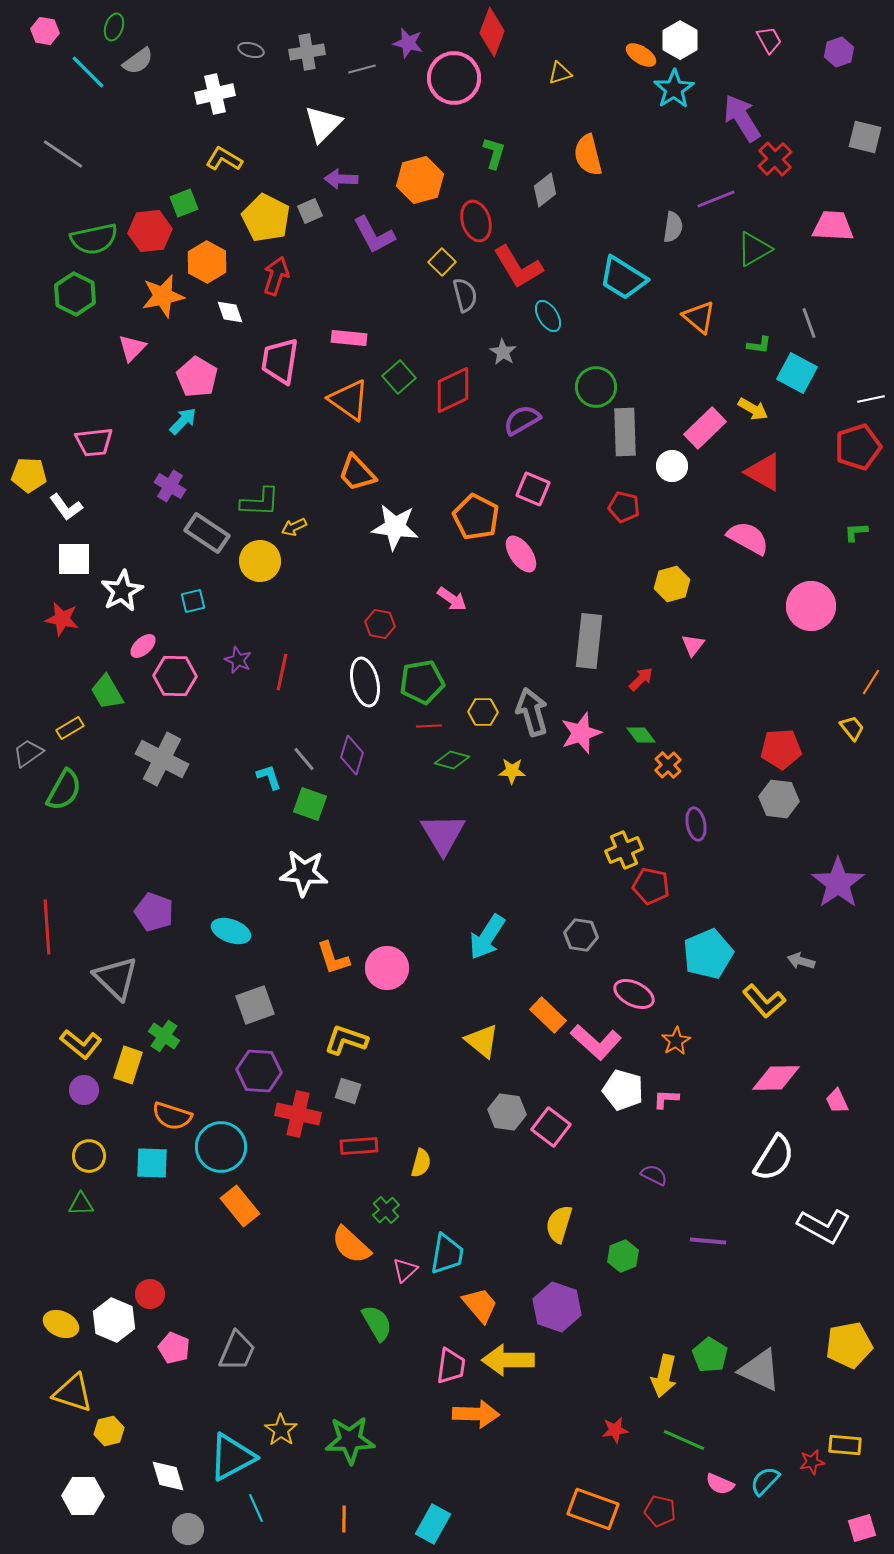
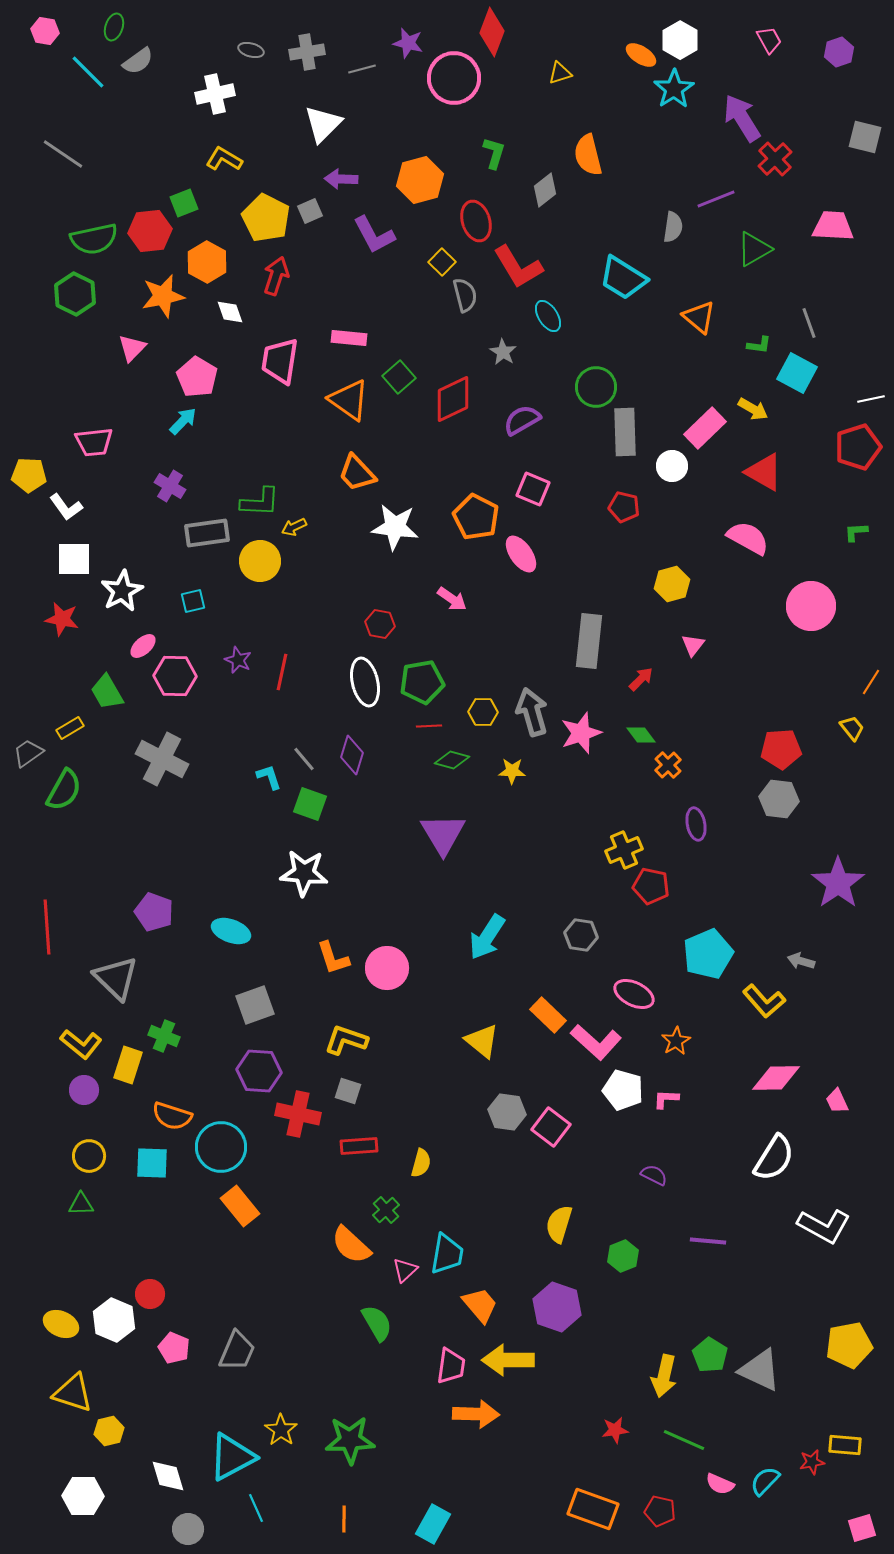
red diamond at (453, 390): moved 9 px down
gray rectangle at (207, 533): rotated 42 degrees counterclockwise
green cross at (164, 1036): rotated 12 degrees counterclockwise
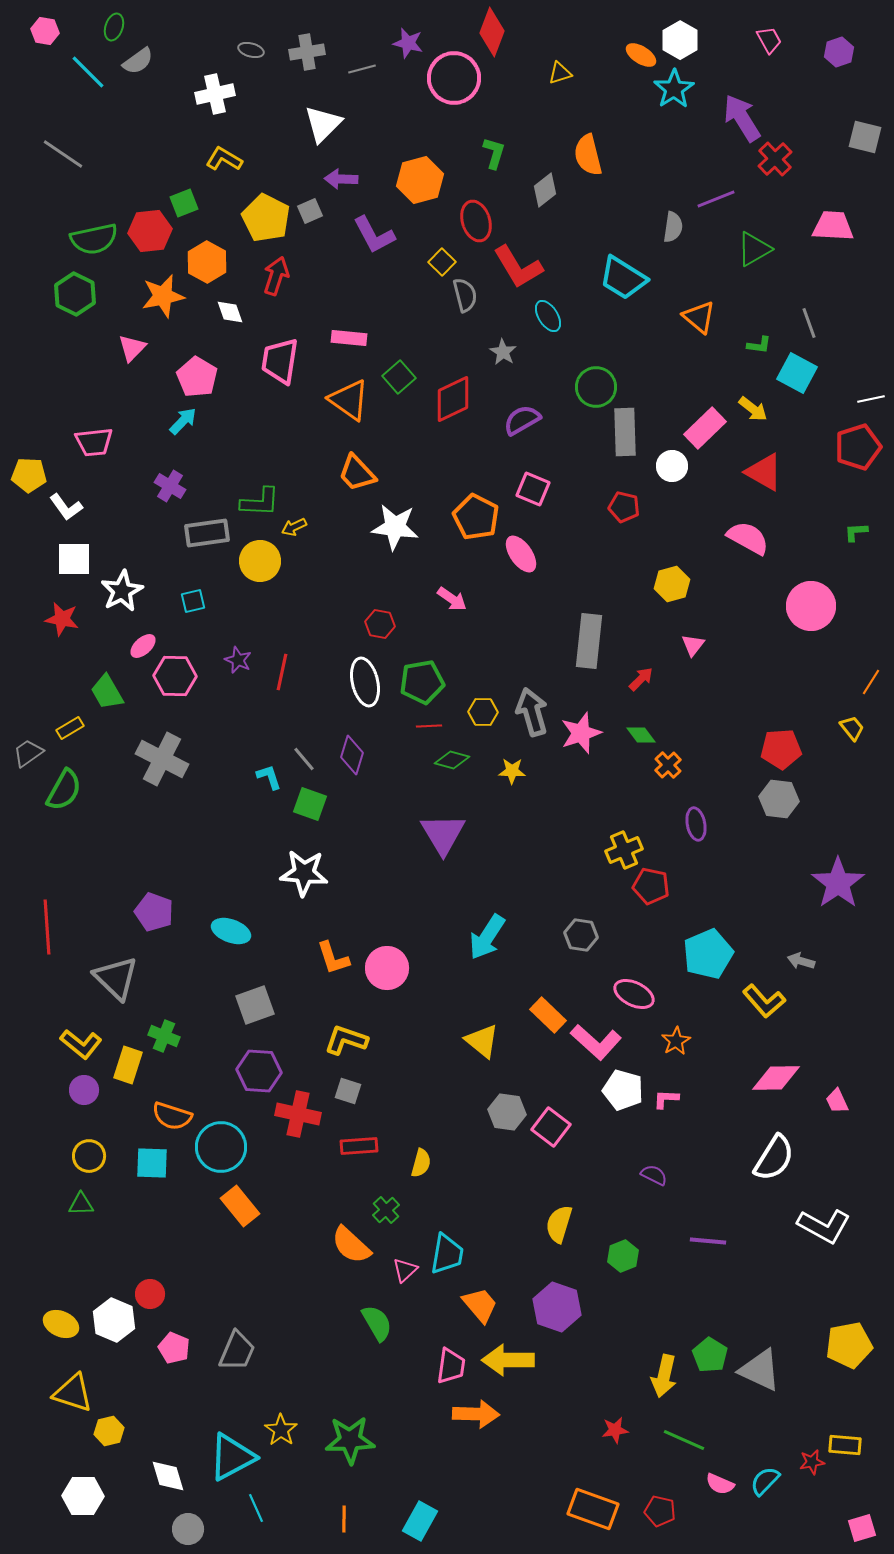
yellow arrow at (753, 409): rotated 8 degrees clockwise
cyan rectangle at (433, 1524): moved 13 px left, 3 px up
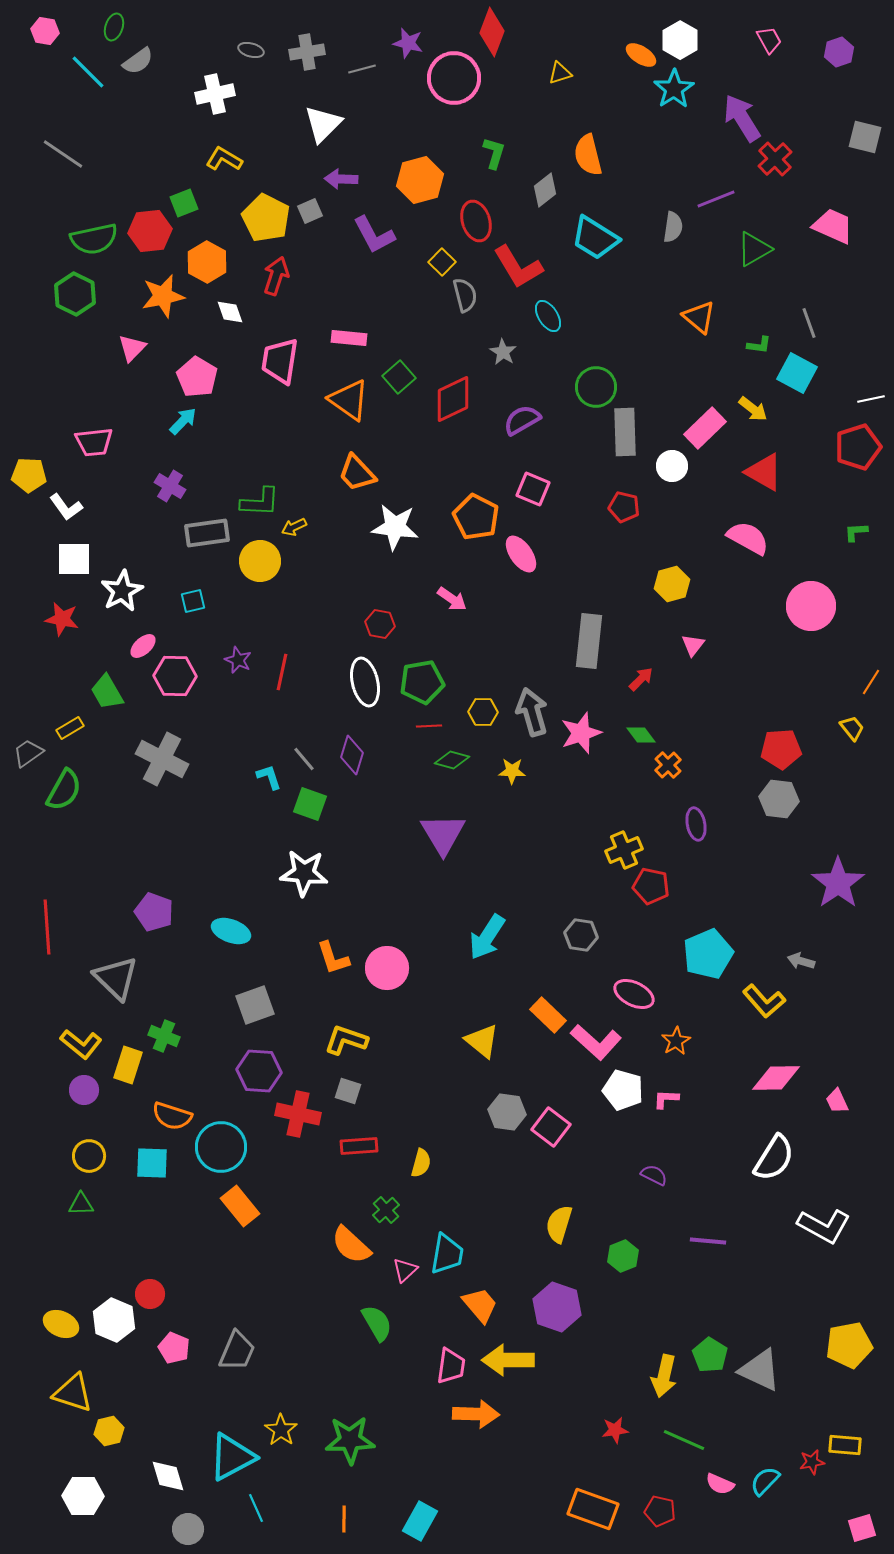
pink trapezoid at (833, 226): rotated 21 degrees clockwise
cyan trapezoid at (623, 278): moved 28 px left, 40 px up
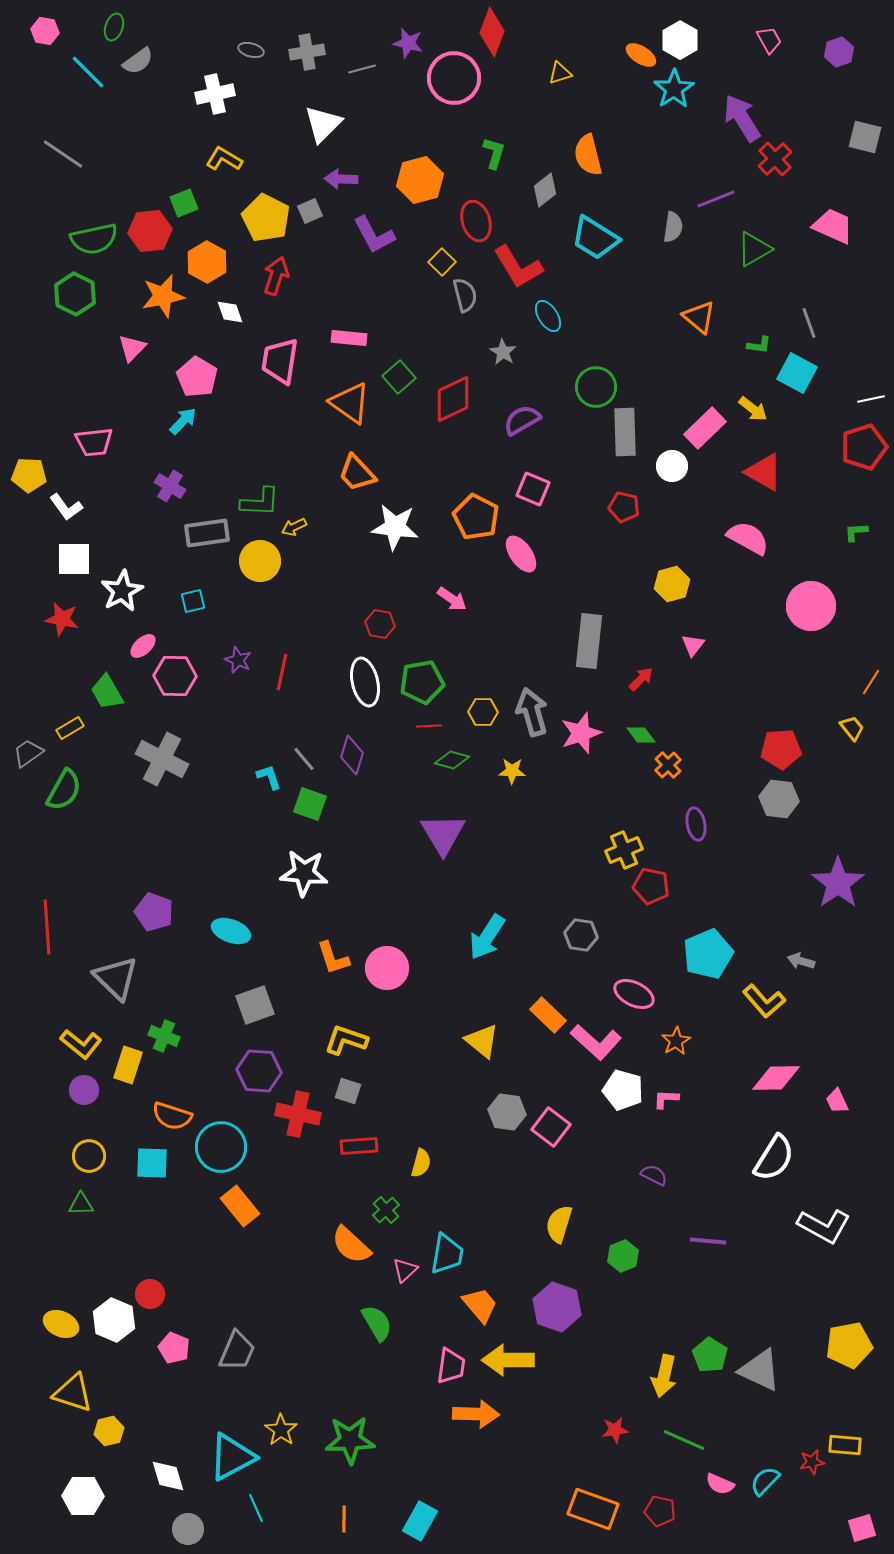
orange triangle at (349, 400): moved 1 px right, 3 px down
red pentagon at (858, 447): moved 6 px right
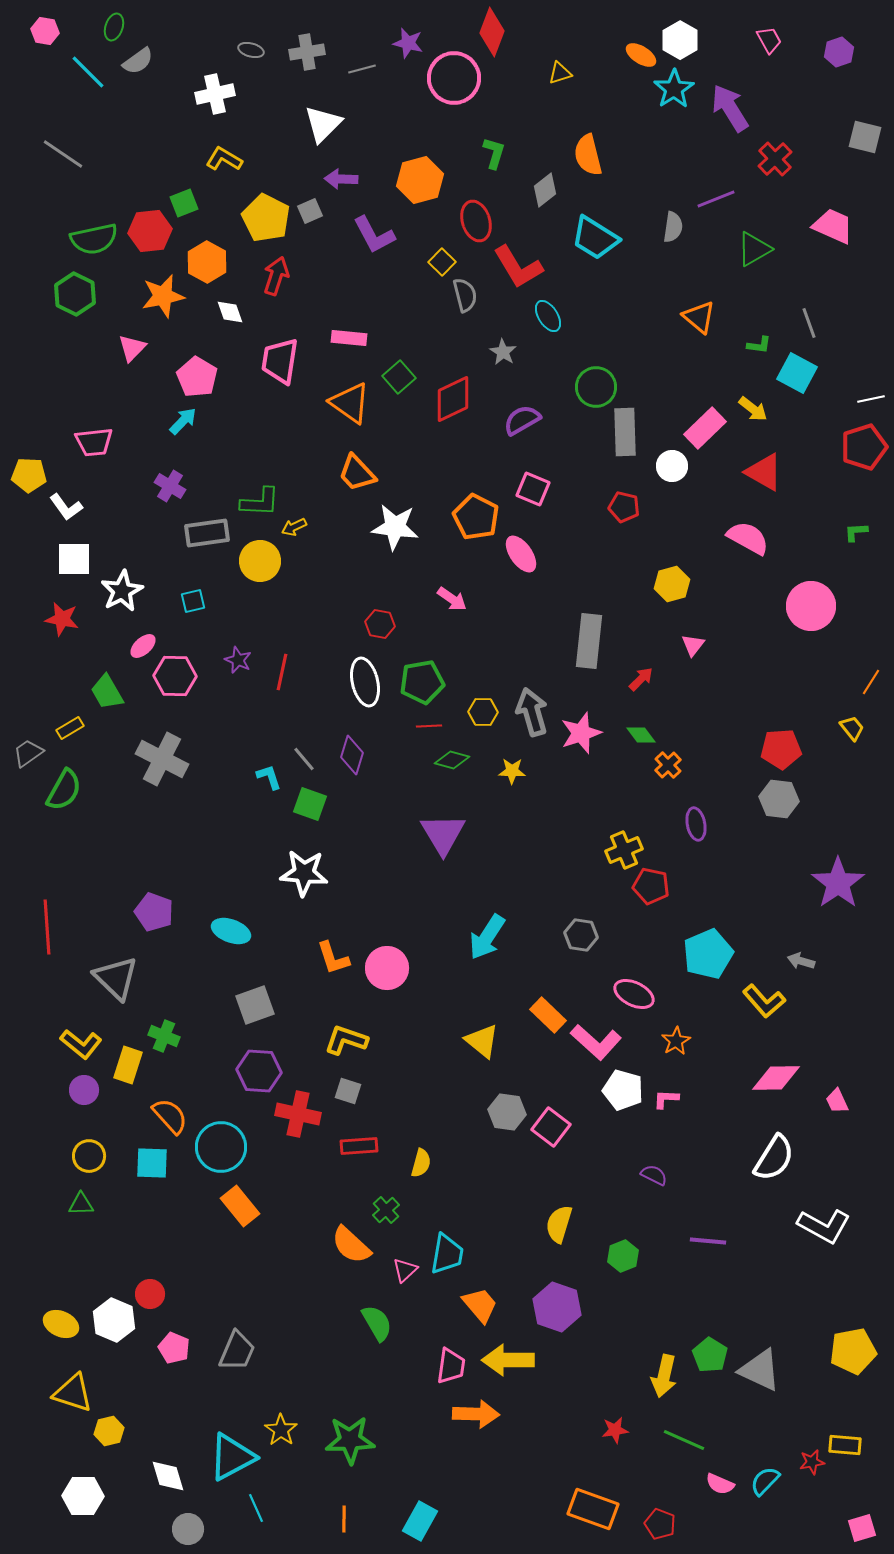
purple arrow at (742, 118): moved 12 px left, 10 px up
orange semicircle at (172, 1116): moved 2 px left; rotated 150 degrees counterclockwise
yellow pentagon at (849, 1345): moved 4 px right, 6 px down
red pentagon at (660, 1511): moved 13 px down; rotated 8 degrees clockwise
